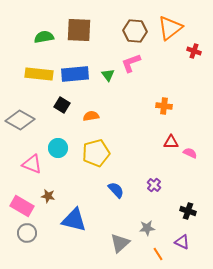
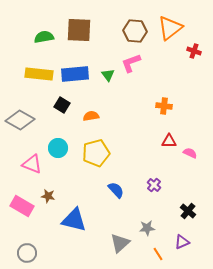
red triangle: moved 2 px left, 1 px up
black cross: rotated 21 degrees clockwise
gray circle: moved 20 px down
purple triangle: rotated 49 degrees counterclockwise
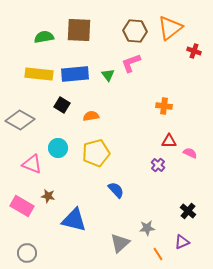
purple cross: moved 4 px right, 20 px up
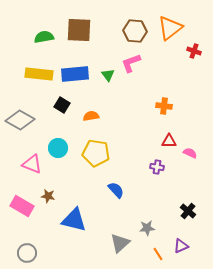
yellow pentagon: rotated 24 degrees clockwise
purple cross: moved 1 px left, 2 px down; rotated 32 degrees counterclockwise
purple triangle: moved 1 px left, 4 px down
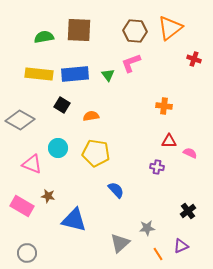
red cross: moved 8 px down
black cross: rotated 14 degrees clockwise
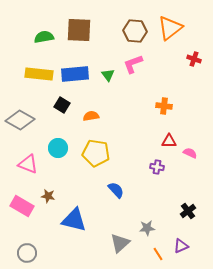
pink L-shape: moved 2 px right, 1 px down
pink triangle: moved 4 px left
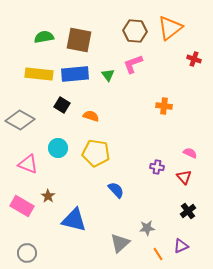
brown square: moved 10 px down; rotated 8 degrees clockwise
orange semicircle: rotated 28 degrees clockwise
red triangle: moved 15 px right, 36 px down; rotated 49 degrees clockwise
brown star: rotated 24 degrees clockwise
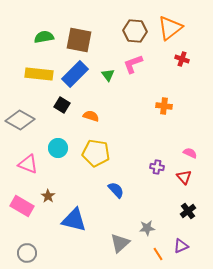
red cross: moved 12 px left
blue rectangle: rotated 40 degrees counterclockwise
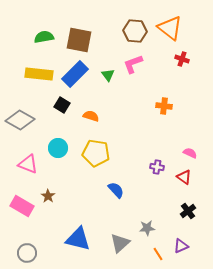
orange triangle: rotated 44 degrees counterclockwise
red triangle: rotated 14 degrees counterclockwise
blue triangle: moved 4 px right, 19 px down
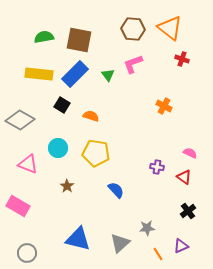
brown hexagon: moved 2 px left, 2 px up
orange cross: rotated 21 degrees clockwise
brown star: moved 19 px right, 10 px up
pink rectangle: moved 4 px left
